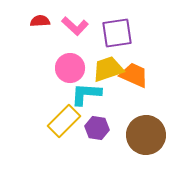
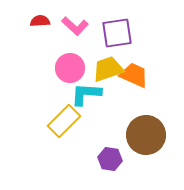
purple hexagon: moved 13 px right, 31 px down
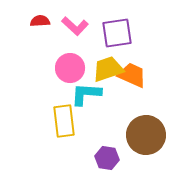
orange trapezoid: moved 2 px left
yellow rectangle: rotated 52 degrees counterclockwise
purple hexagon: moved 3 px left, 1 px up
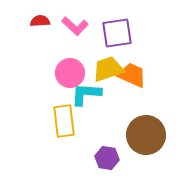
pink circle: moved 5 px down
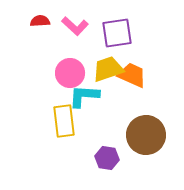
cyan L-shape: moved 2 px left, 2 px down
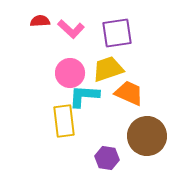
pink L-shape: moved 4 px left, 3 px down
orange trapezoid: moved 3 px left, 18 px down
brown circle: moved 1 px right, 1 px down
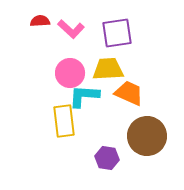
yellow trapezoid: rotated 16 degrees clockwise
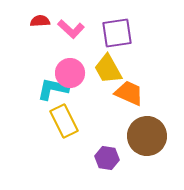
yellow trapezoid: rotated 116 degrees counterclockwise
cyan L-shape: moved 31 px left, 7 px up; rotated 8 degrees clockwise
yellow rectangle: rotated 20 degrees counterclockwise
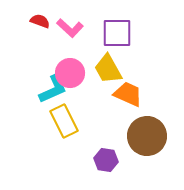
red semicircle: rotated 24 degrees clockwise
pink L-shape: moved 1 px left, 1 px up
purple square: rotated 8 degrees clockwise
cyan L-shape: rotated 144 degrees clockwise
orange trapezoid: moved 1 px left, 1 px down
purple hexagon: moved 1 px left, 2 px down
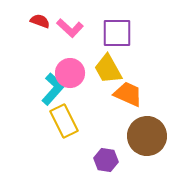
cyan L-shape: rotated 24 degrees counterclockwise
